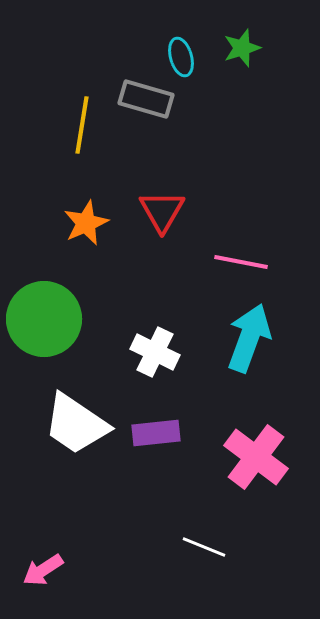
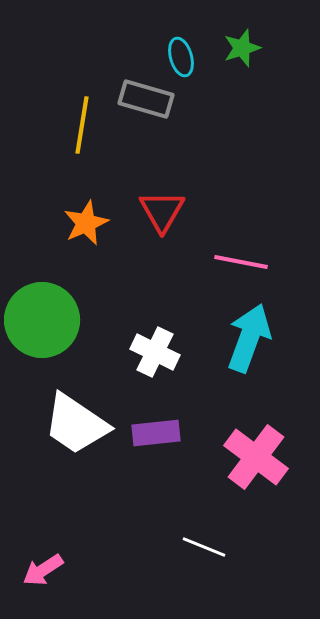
green circle: moved 2 px left, 1 px down
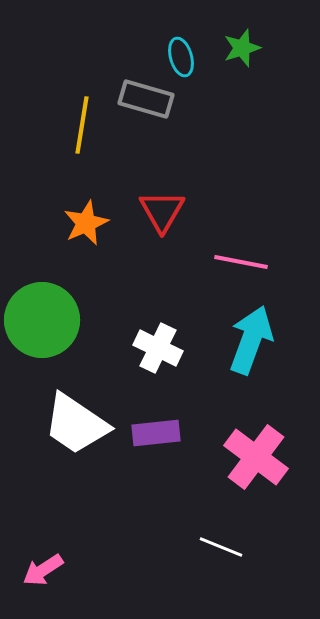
cyan arrow: moved 2 px right, 2 px down
white cross: moved 3 px right, 4 px up
white line: moved 17 px right
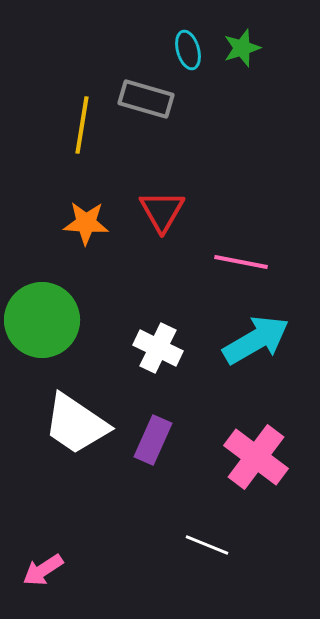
cyan ellipse: moved 7 px right, 7 px up
orange star: rotated 27 degrees clockwise
cyan arrow: moved 5 px right; rotated 40 degrees clockwise
purple rectangle: moved 3 px left, 7 px down; rotated 60 degrees counterclockwise
white line: moved 14 px left, 2 px up
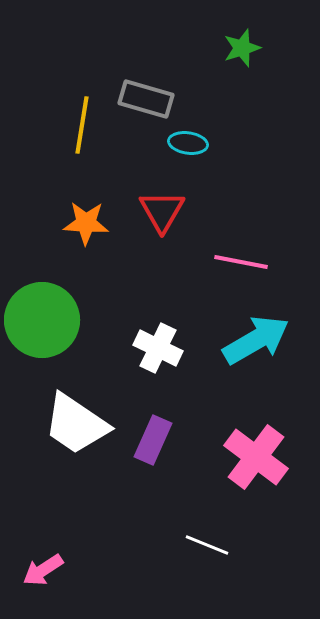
cyan ellipse: moved 93 px down; rotated 66 degrees counterclockwise
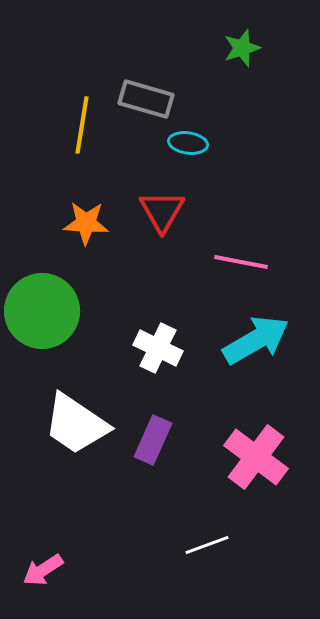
green circle: moved 9 px up
white line: rotated 42 degrees counterclockwise
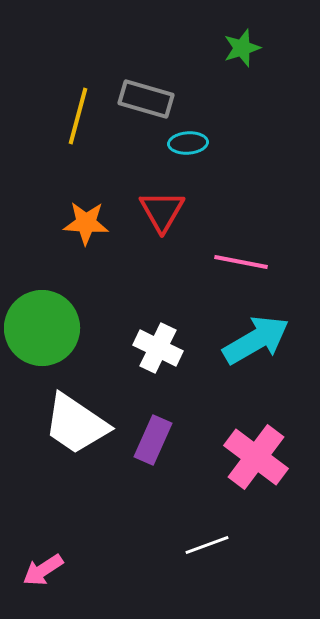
yellow line: moved 4 px left, 9 px up; rotated 6 degrees clockwise
cyan ellipse: rotated 12 degrees counterclockwise
green circle: moved 17 px down
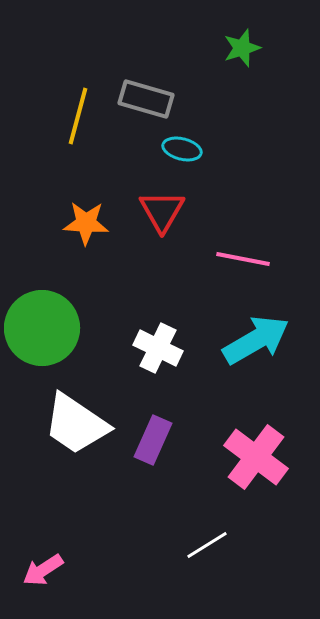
cyan ellipse: moved 6 px left, 6 px down; rotated 18 degrees clockwise
pink line: moved 2 px right, 3 px up
white line: rotated 12 degrees counterclockwise
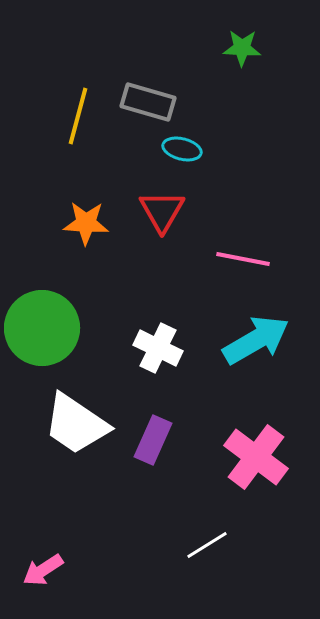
green star: rotated 21 degrees clockwise
gray rectangle: moved 2 px right, 3 px down
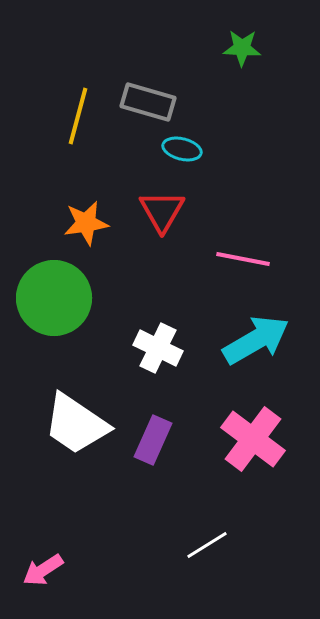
orange star: rotated 12 degrees counterclockwise
green circle: moved 12 px right, 30 px up
pink cross: moved 3 px left, 18 px up
